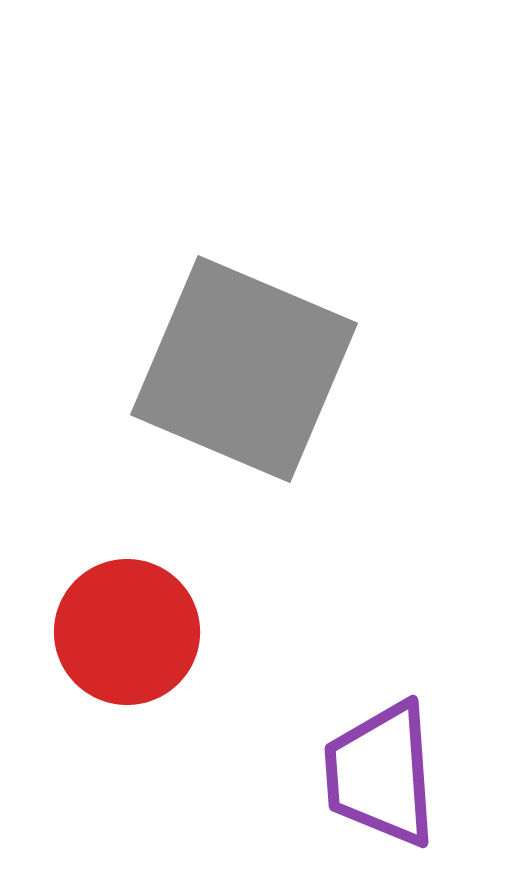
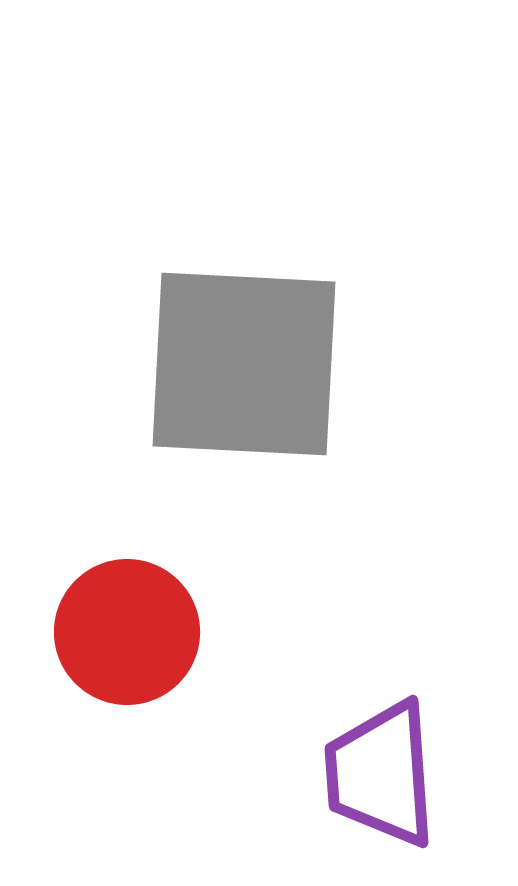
gray square: moved 5 px up; rotated 20 degrees counterclockwise
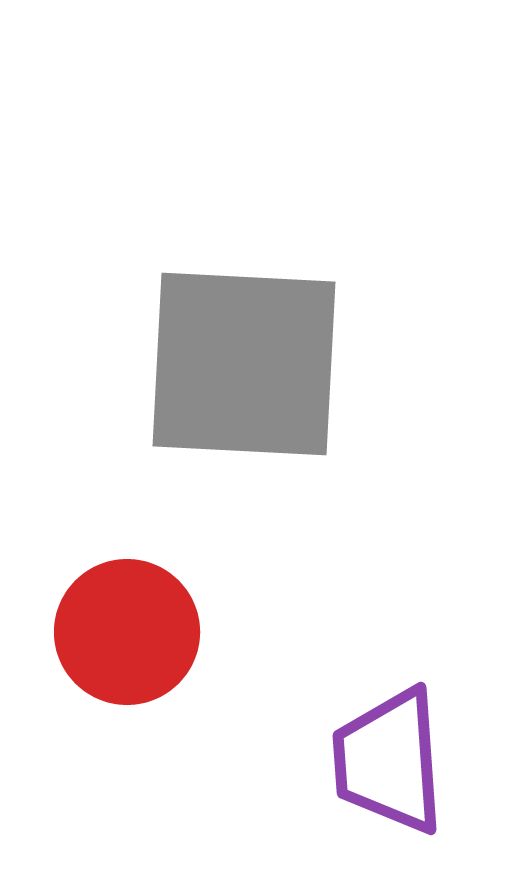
purple trapezoid: moved 8 px right, 13 px up
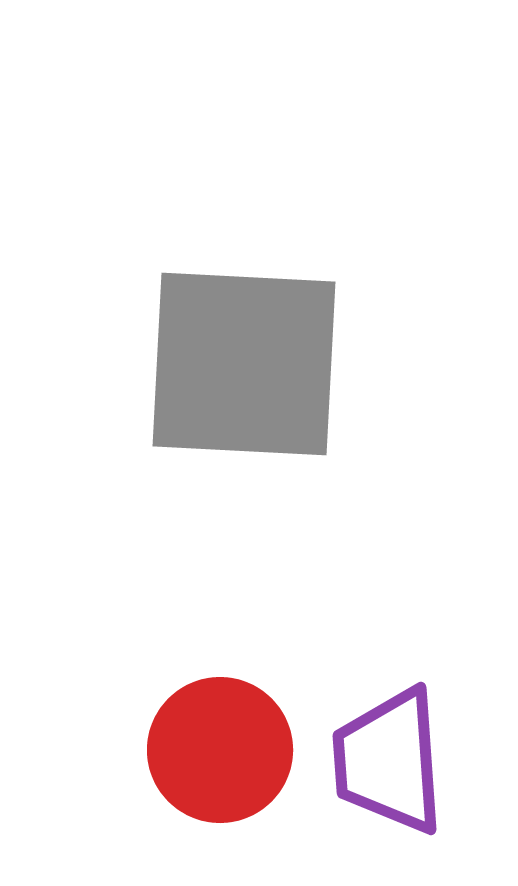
red circle: moved 93 px right, 118 px down
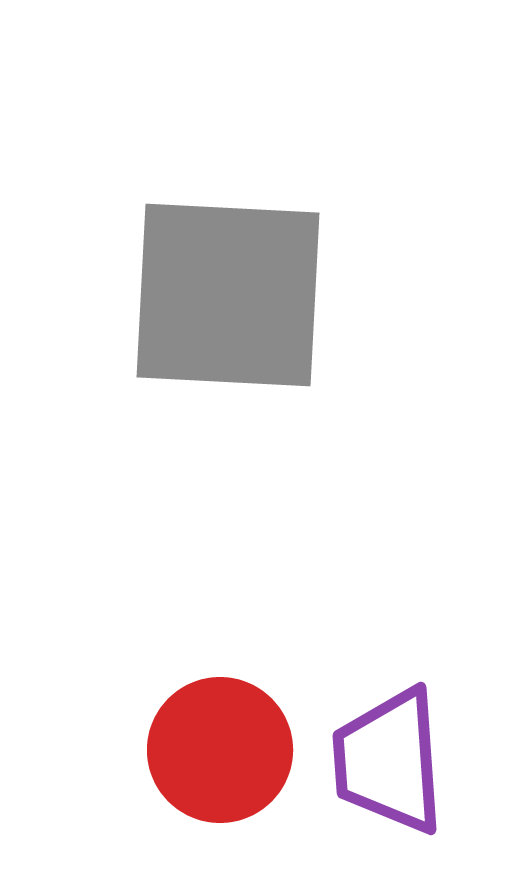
gray square: moved 16 px left, 69 px up
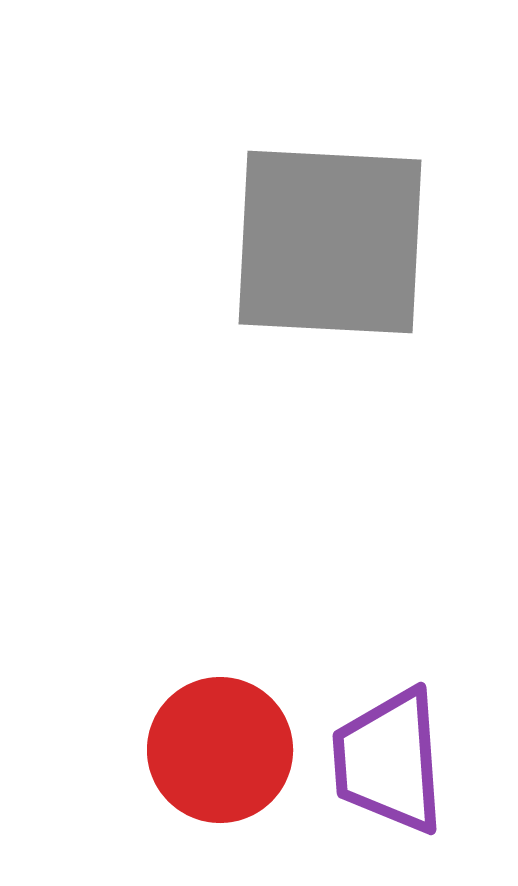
gray square: moved 102 px right, 53 px up
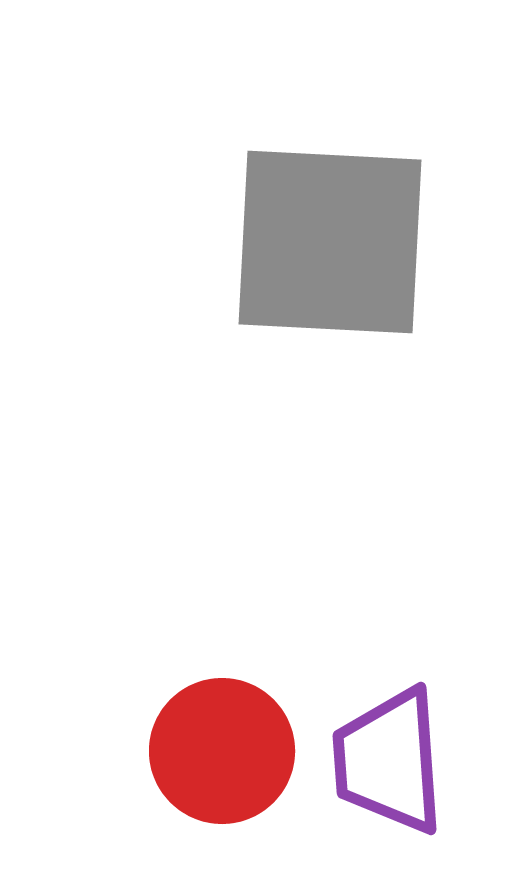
red circle: moved 2 px right, 1 px down
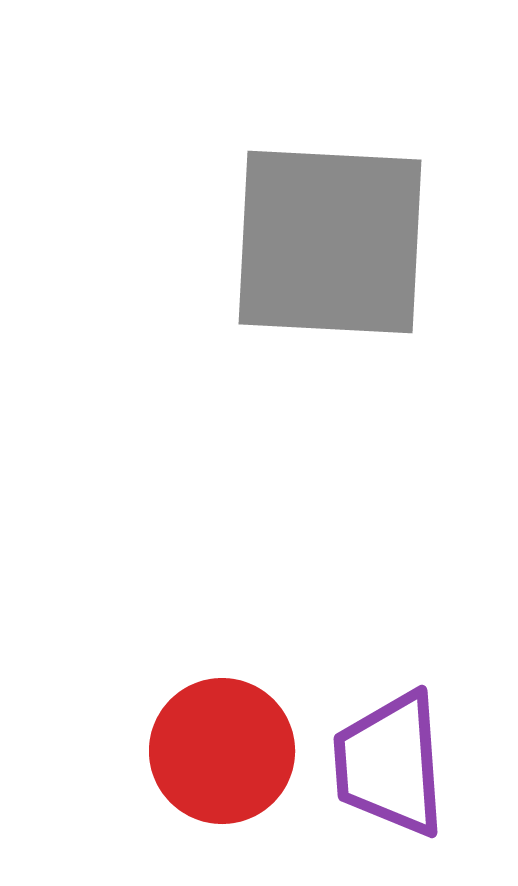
purple trapezoid: moved 1 px right, 3 px down
